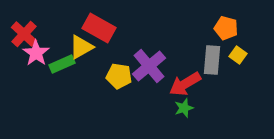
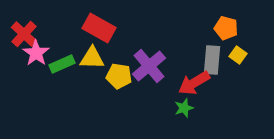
yellow triangle: moved 11 px right, 11 px down; rotated 32 degrees clockwise
red arrow: moved 9 px right, 1 px up
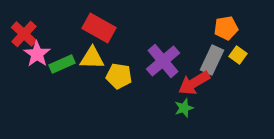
orange pentagon: rotated 25 degrees counterclockwise
pink star: moved 1 px right, 1 px down
gray rectangle: rotated 20 degrees clockwise
purple cross: moved 14 px right, 5 px up
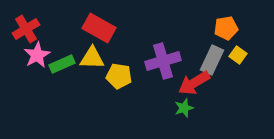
red cross: moved 2 px right, 5 px up; rotated 16 degrees clockwise
pink star: moved 1 px down; rotated 8 degrees clockwise
purple cross: rotated 24 degrees clockwise
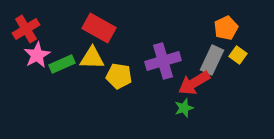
orange pentagon: rotated 15 degrees counterclockwise
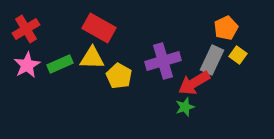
pink star: moved 10 px left, 10 px down
green rectangle: moved 2 px left
yellow pentagon: rotated 20 degrees clockwise
green star: moved 1 px right, 1 px up
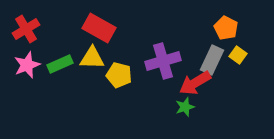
orange pentagon: rotated 20 degrees counterclockwise
pink star: rotated 8 degrees clockwise
yellow pentagon: moved 1 px up; rotated 15 degrees counterclockwise
red arrow: moved 1 px right
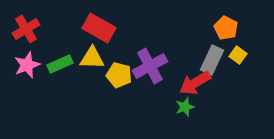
purple cross: moved 13 px left, 5 px down; rotated 12 degrees counterclockwise
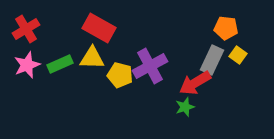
orange pentagon: rotated 20 degrees counterclockwise
yellow pentagon: moved 1 px right
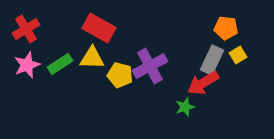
yellow square: rotated 24 degrees clockwise
green rectangle: rotated 10 degrees counterclockwise
red arrow: moved 8 px right
